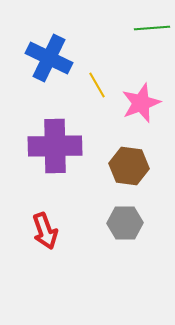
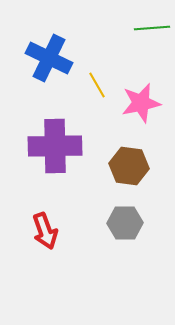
pink star: rotated 9 degrees clockwise
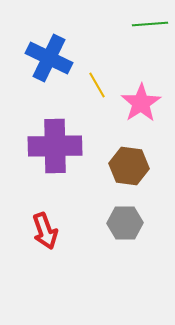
green line: moved 2 px left, 4 px up
pink star: rotated 21 degrees counterclockwise
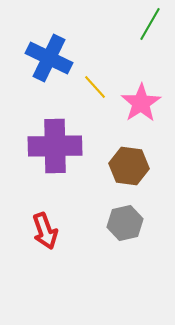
green line: rotated 56 degrees counterclockwise
yellow line: moved 2 px left, 2 px down; rotated 12 degrees counterclockwise
gray hexagon: rotated 12 degrees counterclockwise
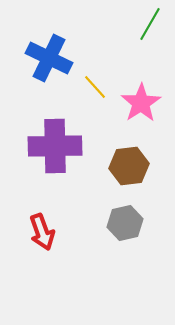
brown hexagon: rotated 15 degrees counterclockwise
red arrow: moved 3 px left, 1 px down
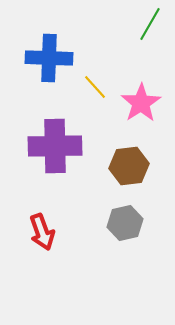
blue cross: rotated 24 degrees counterclockwise
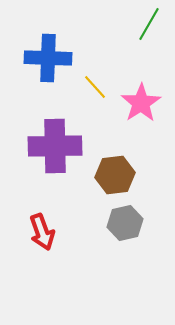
green line: moved 1 px left
blue cross: moved 1 px left
brown hexagon: moved 14 px left, 9 px down
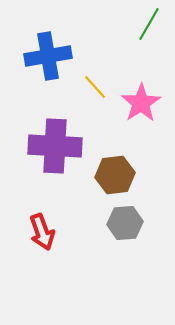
blue cross: moved 2 px up; rotated 12 degrees counterclockwise
purple cross: rotated 4 degrees clockwise
gray hexagon: rotated 8 degrees clockwise
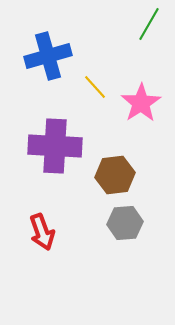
blue cross: rotated 6 degrees counterclockwise
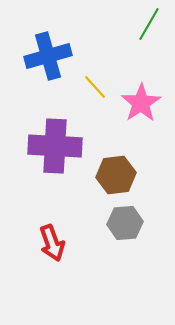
brown hexagon: moved 1 px right
red arrow: moved 10 px right, 11 px down
